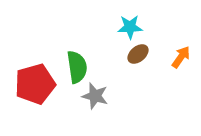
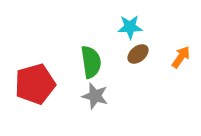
green semicircle: moved 14 px right, 5 px up
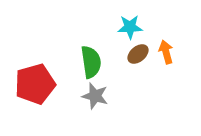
orange arrow: moved 15 px left, 5 px up; rotated 50 degrees counterclockwise
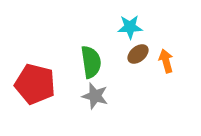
orange arrow: moved 9 px down
red pentagon: rotated 30 degrees clockwise
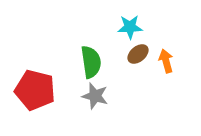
red pentagon: moved 6 px down
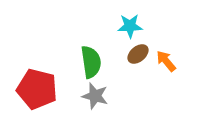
cyan star: moved 1 px up
orange arrow: rotated 25 degrees counterclockwise
red pentagon: moved 2 px right, 1 px up
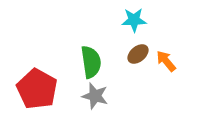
cyan star: moved 4 px right, 6 px up
red pentagon: rotated 15 degrees clockwise
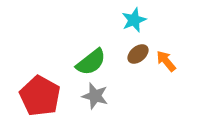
cyan star: rotated 20 degrees counterclockwise
green semicircle: rotated 60 degrees clockwise
red pentagon: moved 3 px right, 7 px down
